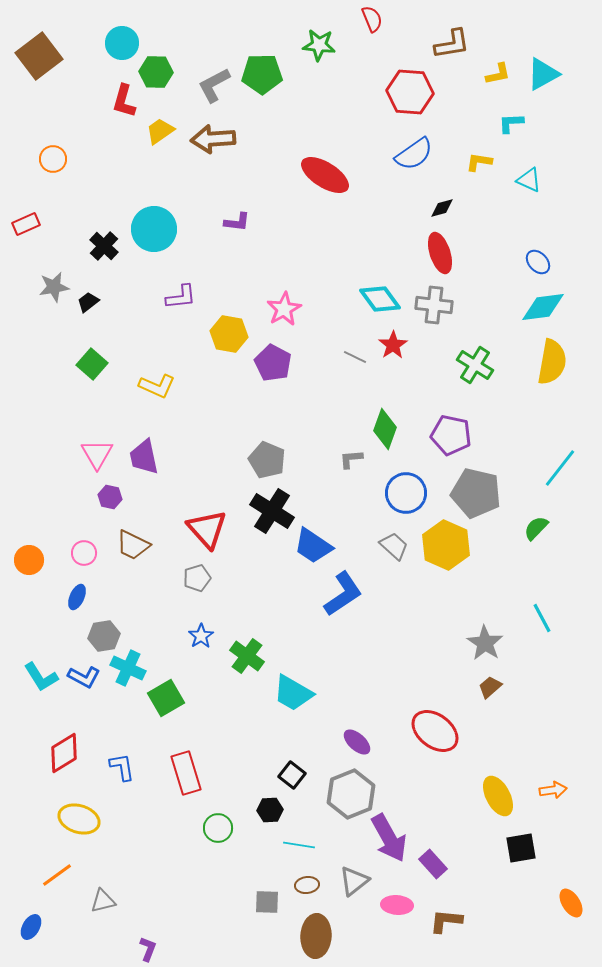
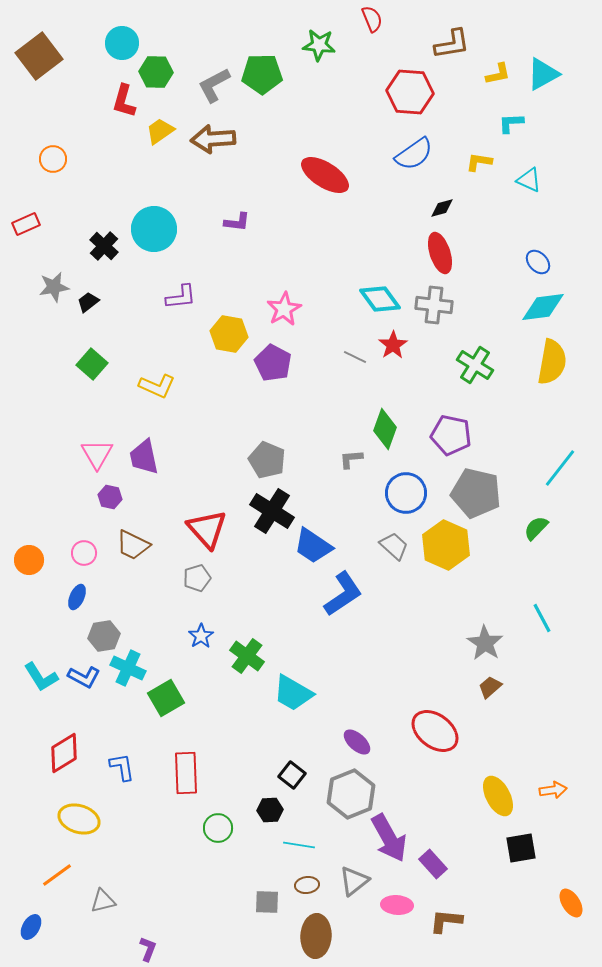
red rectangle at (186, 773): rotated 15 degrees clockwise
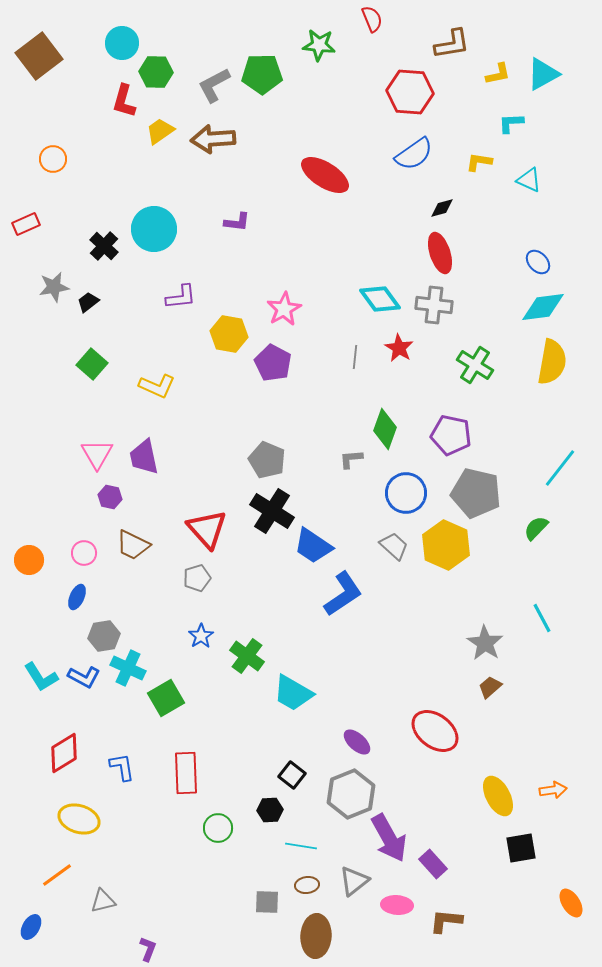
red star at (393, 345): moved 6 px right, 3 px down; rotated 8 degrees counterclockwise
gray line at (355, 357): rotated 70 degrees clockwise
cyan line at (299, 845): moved 2 px right, 1 px down
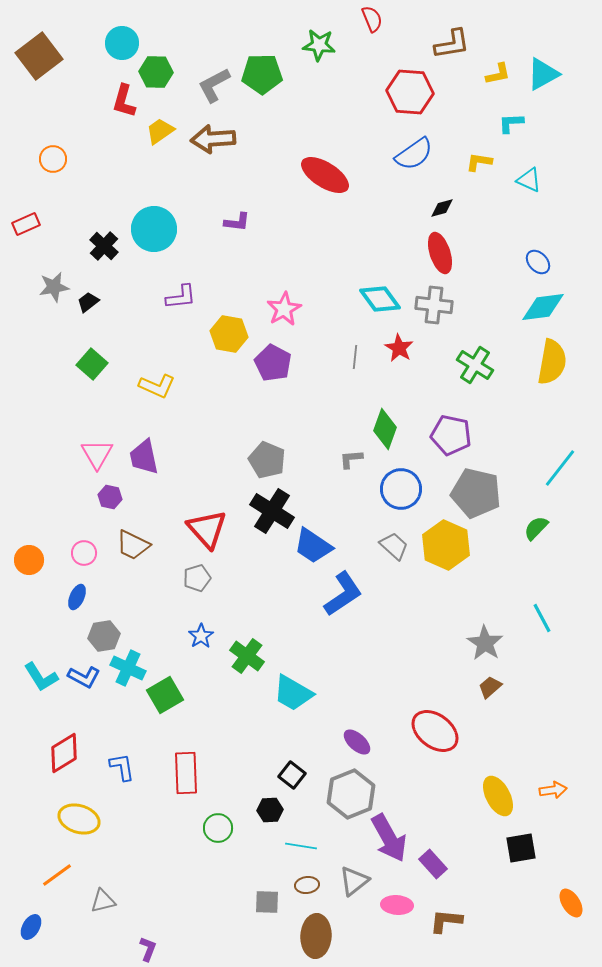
blue circle at (406, 493): moved 5 px left, 4 px up
green square at (166, 698): moved 1 px left, 3 px up
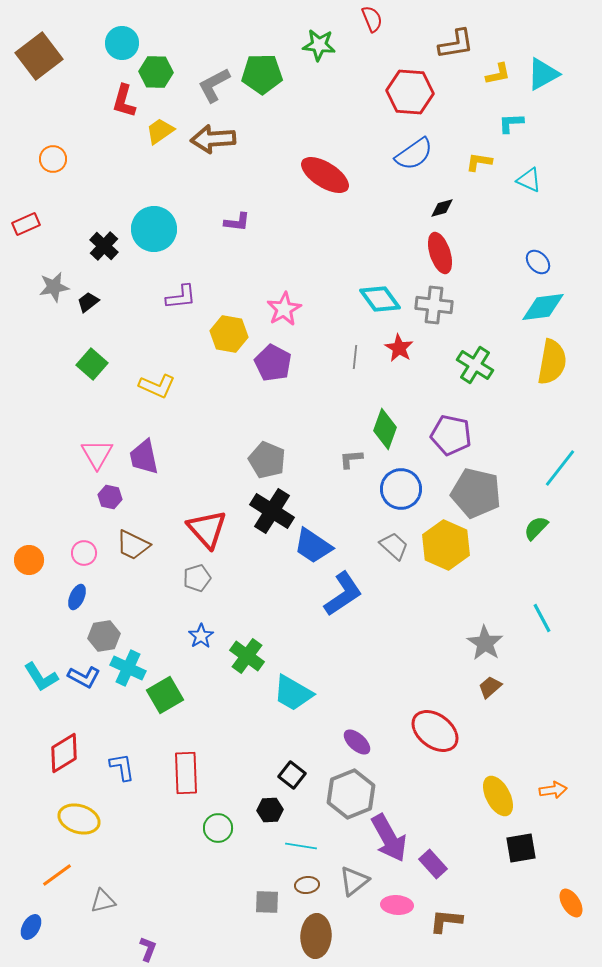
brown L-shape at (452, 44): moved 4 px right
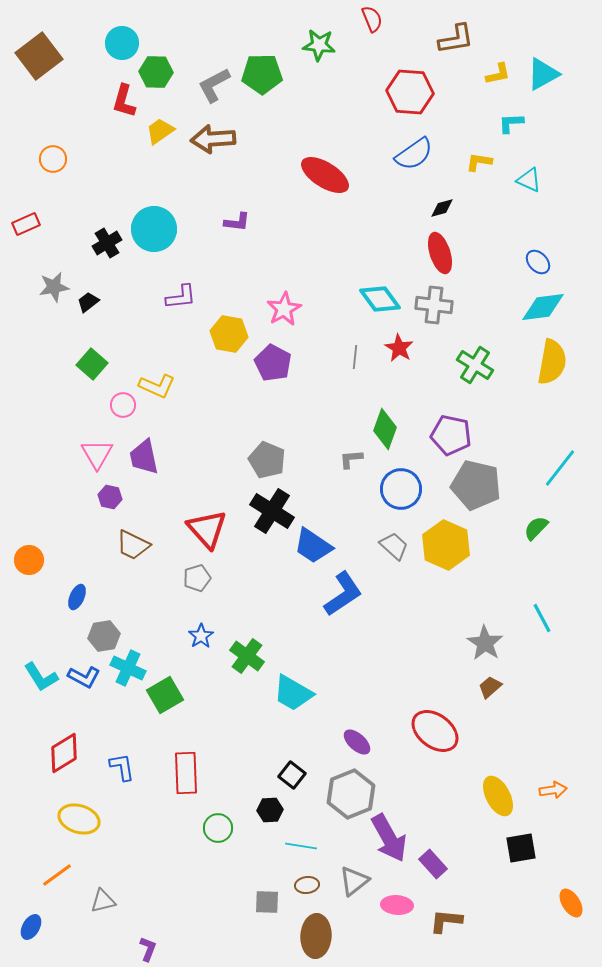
brown L-shape at (456, 44): moved 5 px up
black cross at (104, 246): moved 3 px right, 3 px up; rotated 16 degrees clockwise
gray pentagon at (476, 493): moved 8 px up
pink circle at (84, 553): moved 39 px right, 148 px up
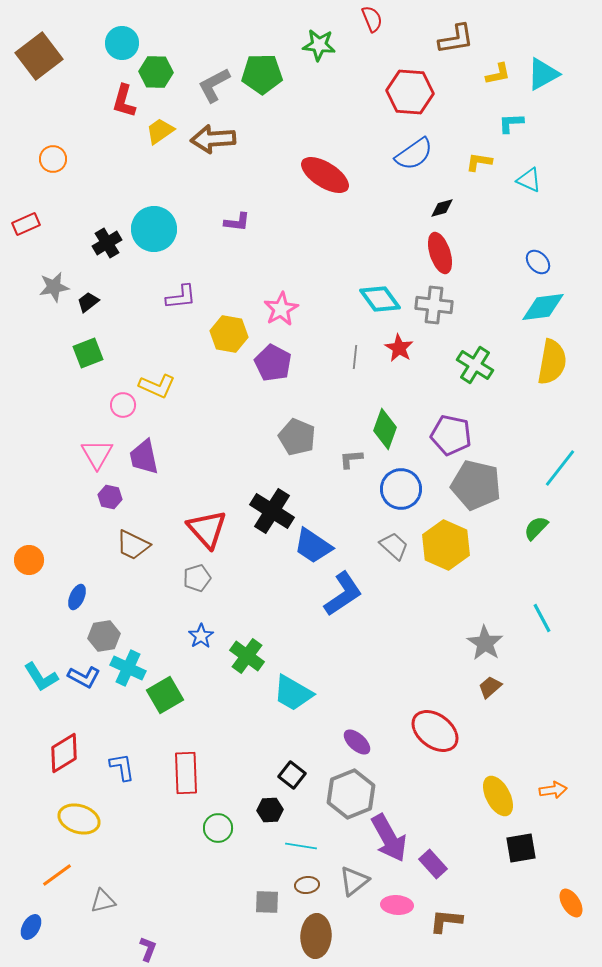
pink star at (284, 309): moved 3 px left
green square at (92, 364): moved 4 px left, 11 px up; rotated 28 degrees clockwise
gray pentagon at (267, 460): moved 30 px right, 23 px up
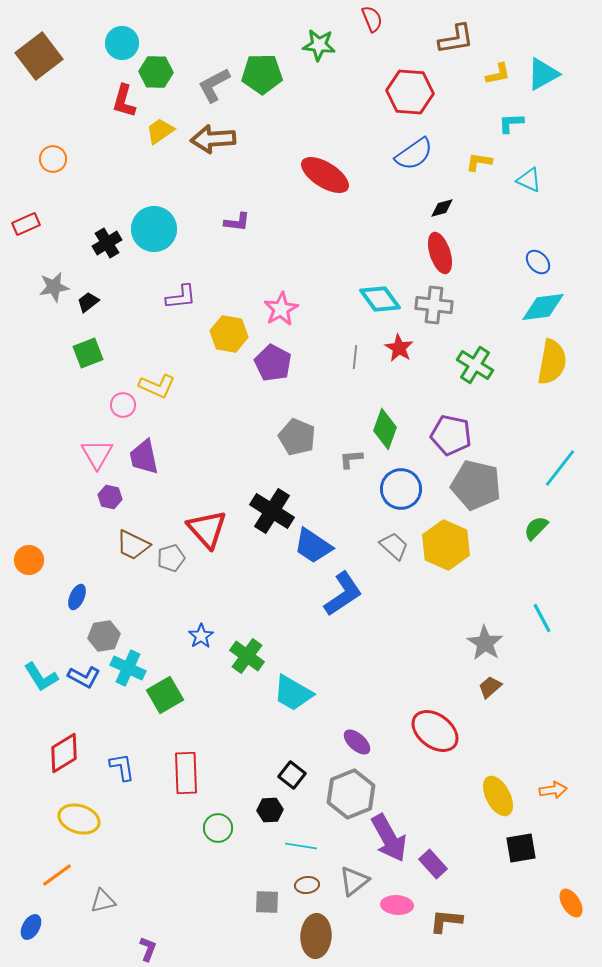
gray pentagon at (197, 578): moved 26 px left, 20 px up
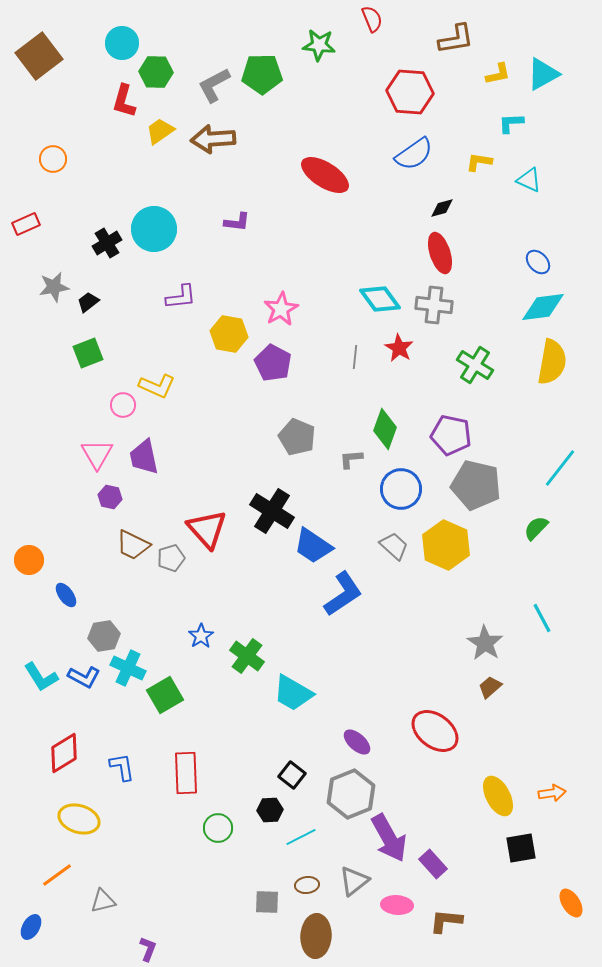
blue ellipse at (77, 597): moved 11 px left, 2 px up; rotated 60 degrees counterclockwise
orange arrow at (553, 790): moved 1 px left, 3 px down
cyan line at (301, 846): moved 9 px up; rotated 36 degrees counterclockwise
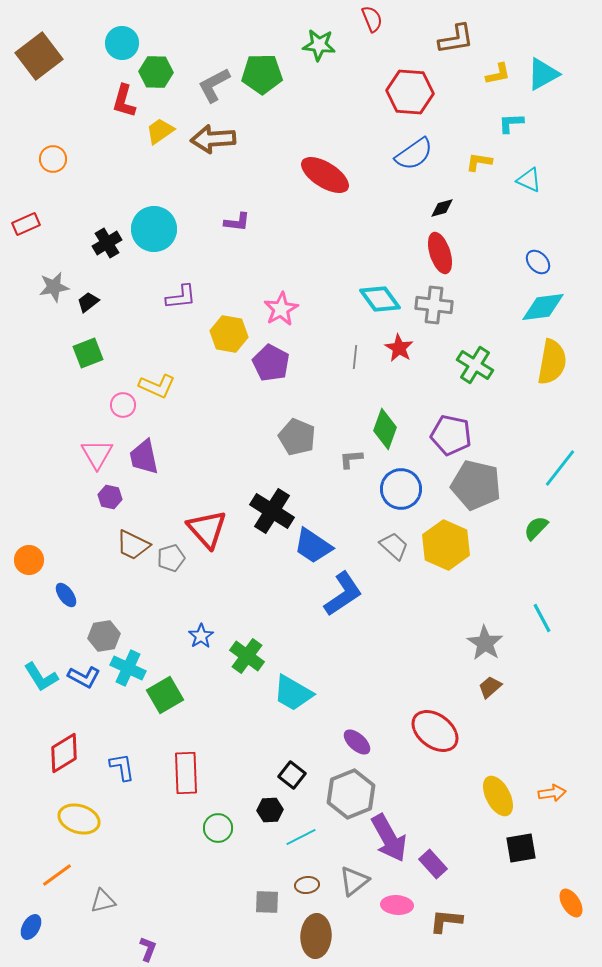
purple pentagon at (273, 363): moved 2 px left
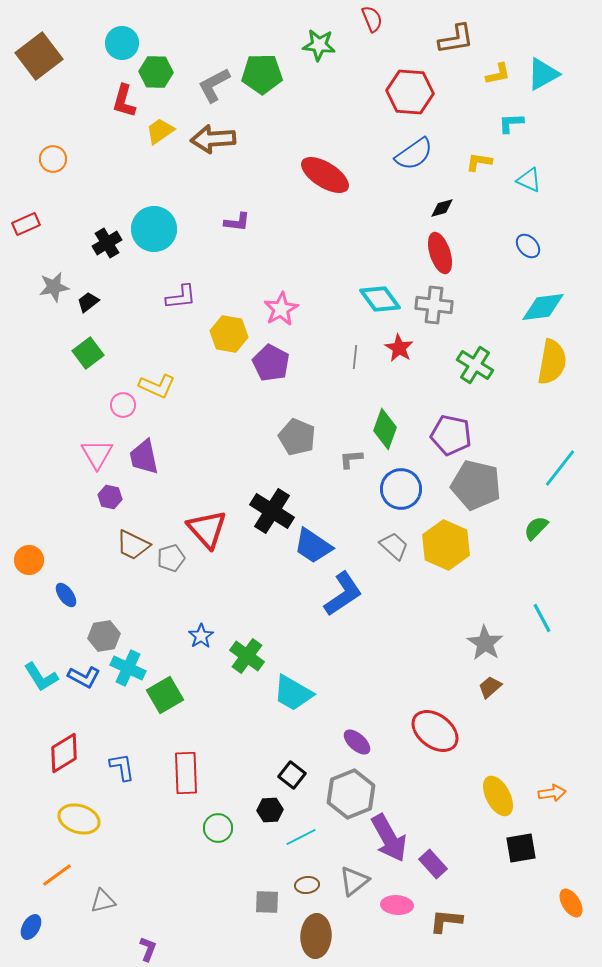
blue ellipse at (538, 262): moved 10 px left, 16 px up
green square at (88, 353): rotated 16 degrees counterclockwise
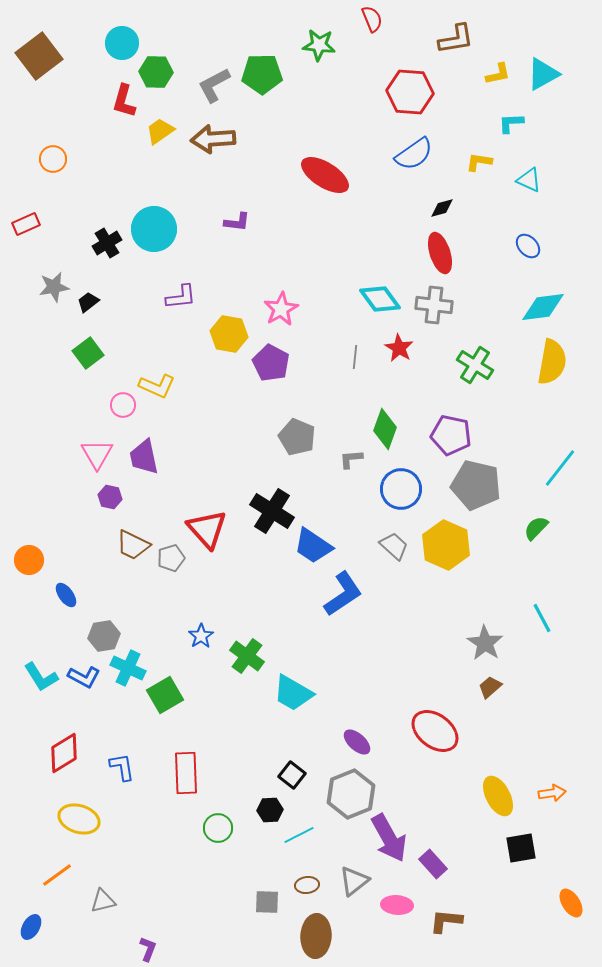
cyan line at (301, 837): moved 2 px left, 2 px up
